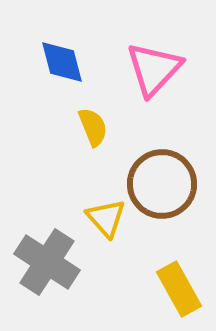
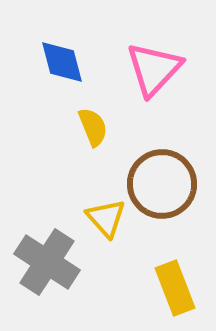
yellow rectangle: moved 4 px left, 1 px up; rotated 8 degrees clockwise
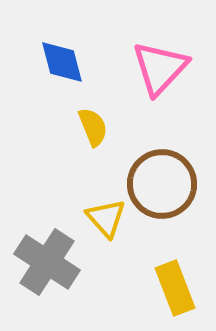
pink triangle: moved 6 px right, 1 px up
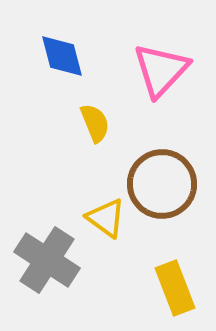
blue diamond: moved 6 px up
pink triangle: moved 1 px right, 2 px down
yellow semicircle: moved 2 px right, 4 px up
yellow triangle: rotated 12 degrees counterclockwise
gray cross: moved 2 px up
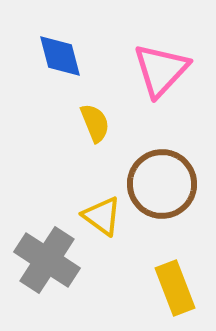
blue diamond: moved 2 px left
yellow triangle: moved 4 px left, 2 px up
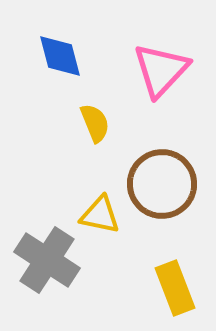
yellow triangle: moved 2 px left, 1 px up; rotated 24 degrees counterclockwise
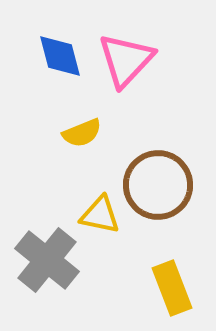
pink triangle: moved 35 px left, 10 px up
yellow semicircle: moved 13 px left, 10 px down; rotated 90 degrees clockwise
brown circle: moved 4 px left, 1 px down
gray cross: rotated 6 degrees clockwise
yellow rectangle: moved 3 px left
